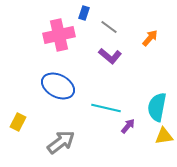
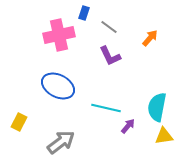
purple L-shape: rotated 25 degrees clockwise
yellow rectangle: moved 1 px right
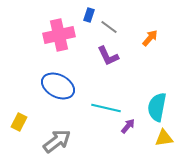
blue rectangle: moved 5 px right, 2 px down
purple L-shape: moved 2 px left
yellow triangle: moved 2 px down
gray arrow: moved 4 px left, 1 px up
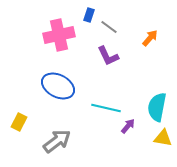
yellow triangle: moved 1 px left; rotated 18 degrees clockwise
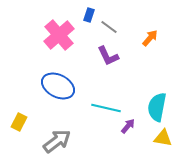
pink cross: rotated 28 degrees counterclockwise
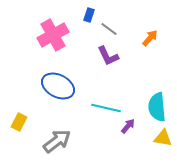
gray line: moved 2 px down
pink cross: moved 6 px left; rotated 12 degrees clockwise
cyan semicircle: rotated 16 degrees counterclockwise
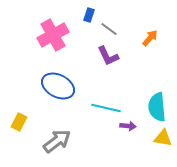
purple arrow: rotated 56 degrees clockwise
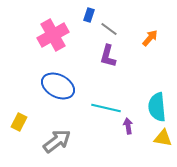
purple L-shape: rotated 40 degrees clockwise
purple arrow: rotated 105 degrees counterclockwise
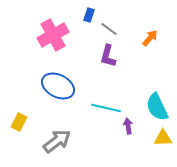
cyan semicircle: rotated 20 degrees counterclockwise
yellow triangle: rotated 12 degrees counterclockwise
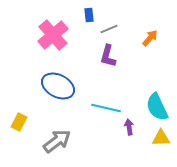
blue rectangle: rotated 24 degrees counterclockwise
gray line: rotated 60 degrees counterclockwise
pink cross: rotated 12 degrees counterclockwise
purple arrow: moved 1 px right, 1 px down
yellow triangle: moved 2 px left
